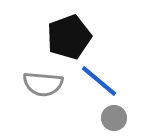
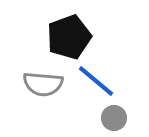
blue line: moved 3 px left
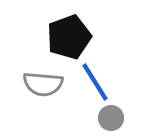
blue line: moved 1 px left, 1 px down; rotated 18 degrees clockwise
gray circle: moved 3 px left
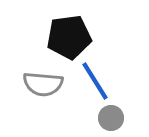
black pentagon: rotated 12 degrees clockwise
blue line: moved 1 px up
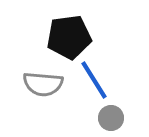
blue line: moved 1 px left, 1 px up
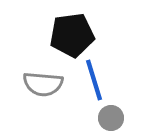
black pentagon: moved 3 px right, 2 px up
blue line: rotated 15 degrees clockwise
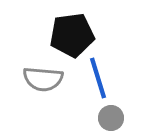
blue line: moved 4 px right, 2 px up
gray semicircle: moved 5 px up
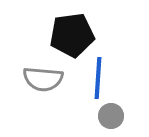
blue line: rotated 21 degrees clockwise
gray circle: moved 2 px up
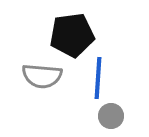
gray semicircle: moved 1 px left, 3 px up
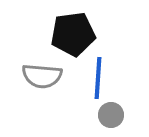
black pentagon: moved 1 px right, 1 px up
gray circle: moved 1 px up
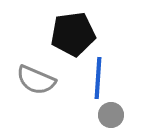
gray semicircle: moved 6 px left, 4 px down; rotated 18 degrees clockwise
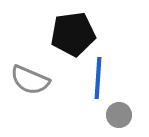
gray semicircle: moved 6 px left
gray circle: moved 8 px right
